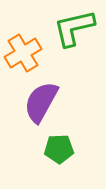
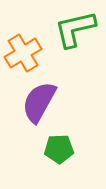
green L-shape: moved 1 px right, 1 px down
purple semicircle: moved 2 px left
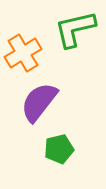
purple semicircle: rotated 9 degrees clockwise
green pentagon: rotated 12 degrees counterclockwise
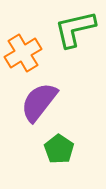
green pentagon: rotated 24 degrees counterclockwise
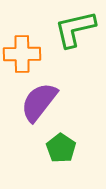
orange cross: moved 1 px left, 1 px down; rotated 30 degrees clockwise
green pentagon: moved 2 px right, 1 px up
